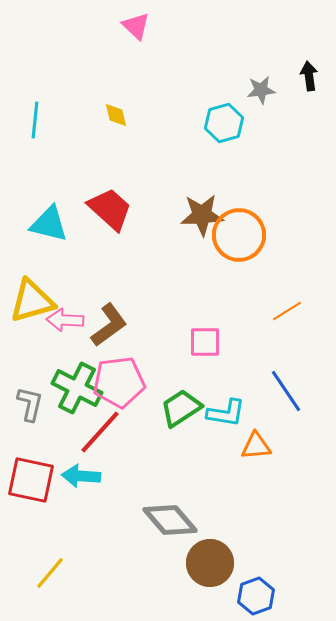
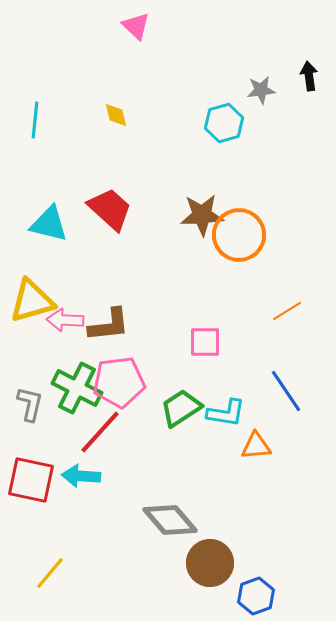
brown L-shape: rotated 30 degrees clockwise
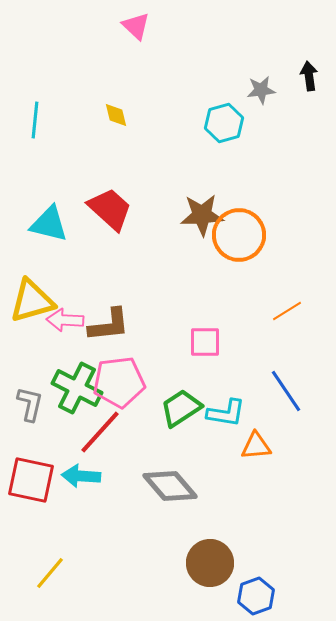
gray diamond: moved 34 px up
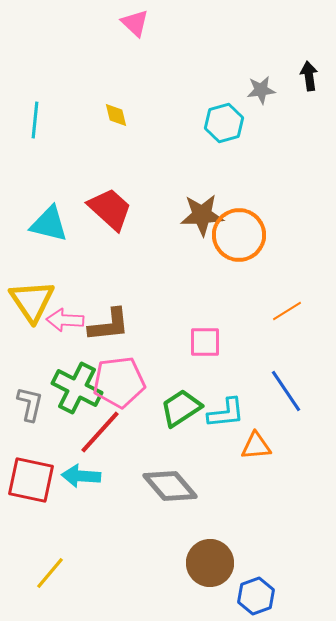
pink triangle: moved 1 px left, 3 px up
yellow triangle: rotated 48 degrees counterclockwise
cyan L-shape: rotated 15 degrees counterclockwise
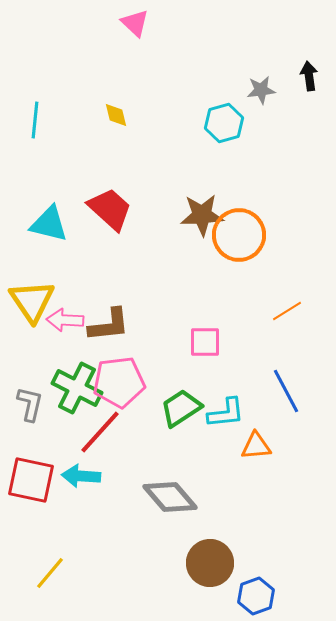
blue line: rotated 6 degrees clockwise
gray diamond: moved 11 px down
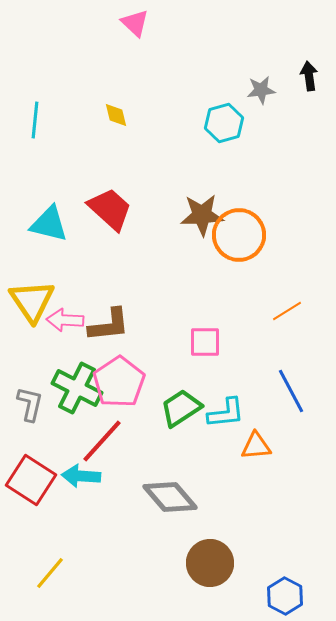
pink pentagon: rotated 27 degrees counterclockwise
blue line: moved 5 px right
red line: moved 2 px right, 9 px down
red square: rotated 21 degrees clockwise
blue hexagon: moved 29 px right; rotated 12 degrees counterclockwise
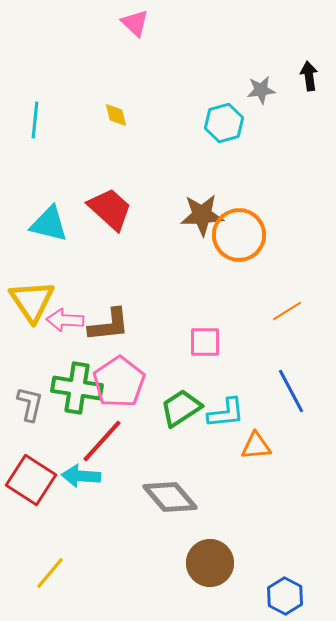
green cross: rotated 18 degrees counterclockwise
